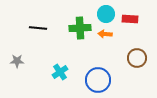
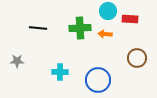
cyan circle: moved 2 px right, 3 px up
cyan cross: rotated 35 degrees clockwise
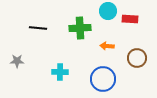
orange arrow: moved 2 px right, 12 px down
blue circle: moved 5 px right, 1 px up
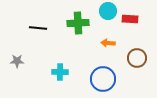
green cross: moved 2 px left, 5 px up
orange arrow: moved 1 px right, 3 px up
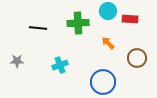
orange arrow: rotated 40 degrees clockwise
cyan cross: moved 7 px up; rotated 21 degrees counterclockwise
blue circle: moved 3 px down
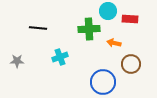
green cross: moved 11 px right, 6 px down
orange arrow: moved 6 px right; rotated 32 degrees counterclockwise
brown circle: moved 6 px left, 6 px down
cyan cross: moved 8 px up
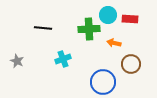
cyan circle: moved 4 px down
black line: moved 5 px right
cyan cross: moved 3 px right, 2 px down
gray star: rotated 24 degrees clockwise
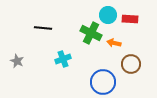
green cross: moved 2 px right, 4 px down; rotated 30 degrees clockwise
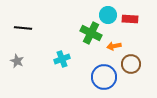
black line: moved 20 px left
orange arrow: moved 3 px down; rotated 24 degrees counterclockwise
cyan cross: moved 1 px left
blue circle: moved 1 px right, 5 px up
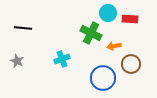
cyan circle: moved 2 px up
blue circle: moved 1 px left, 1 px down
